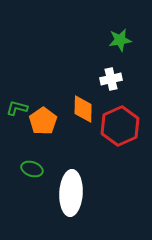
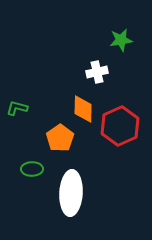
green star: moved 1 px right
white cross: moved 14 px left, 7 px up
orange pentagon: moved 17 px right, 17 px down
green ellipse: rotated 20 degrees counterclockwise
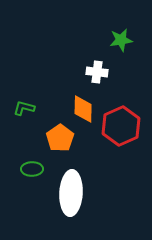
white cross: rotated 20 degrees clockwise
green L-shape: moved 7 px right
red hexagon: moved 1 px right
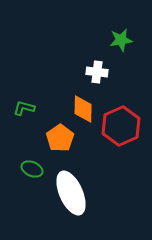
green ellipse: rotated 25 degrees clockwise
white ellipse: rotated 27 degrees counterclockwise
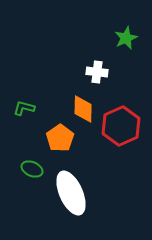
green star: moved 5 px right, 2 px up; rotated 15 degrees counterclockwise
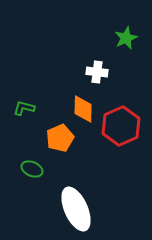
orange pentagon: rotated 12 degrees clockwise
white ellipse: moved 5 px right, 16 px down
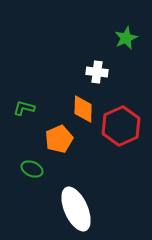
orange pentagon: moved 1 px left, 1 px down
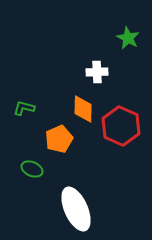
green star: moved 2 px right; rotated 20 degrees counterclockwise
white cross: rotated 10 degrees counterclockwise
red hexagon: rotated 12 degrees counterclockwise
